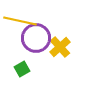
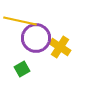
yellow cross: rotated 15 degrees counterclockwise
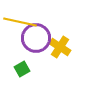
yellow line: moved 1 px down
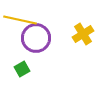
yellow line: moved 2 px up
yellow cross: moved 23 px right, 13 px up; rotated 25 degrees clockwise
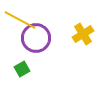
yellow line: rotated 16 degrees clockwise
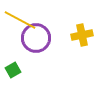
yellow cross: moved 1 px left, 1 px down; rotated 20 degrees clockwise
green square: moved 9 px left, 1 px down
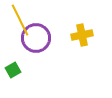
yellow line: rotated 36 degrees clockwise
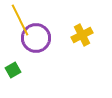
yellow cross: rotated 15 degrees counterclockwise
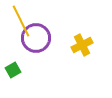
yellow line: moved 1 px right, 1 px down
yellow cross: moved 10 px down
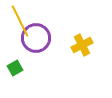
yellow line: moved 1 px left
green square: moved 2 px right, 2 px up
